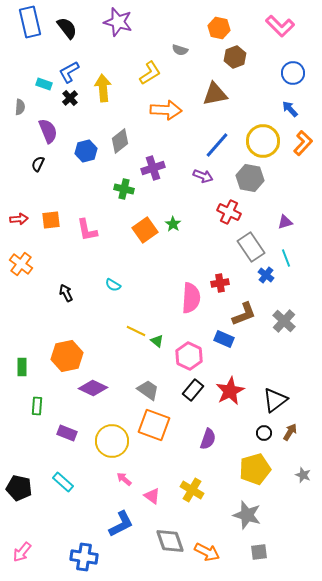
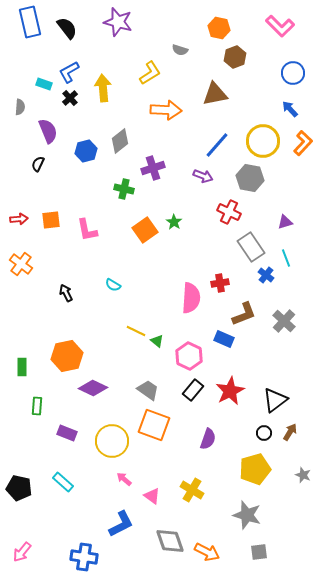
green star at (173, 224): moved 1 px right, 2 px up
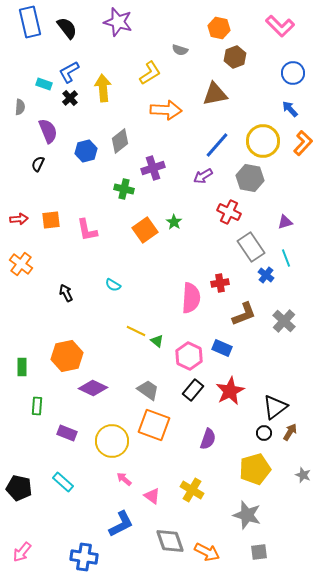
purple arrow at (203, 176): rotated 126 degrees clockwise
blue rectangle at (224, 339): moved 2 px left, 9 px down
black triangle at (275, 400): moved 7 px down
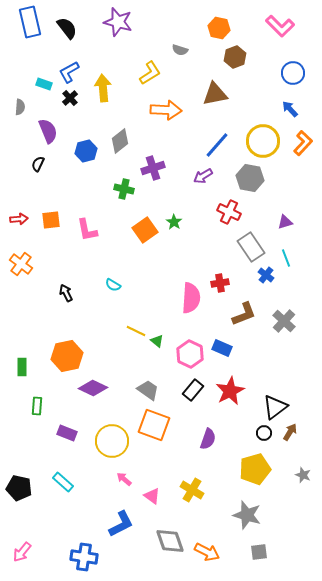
pink hexagon at (189, 356): moved 1 px right, 2 px up
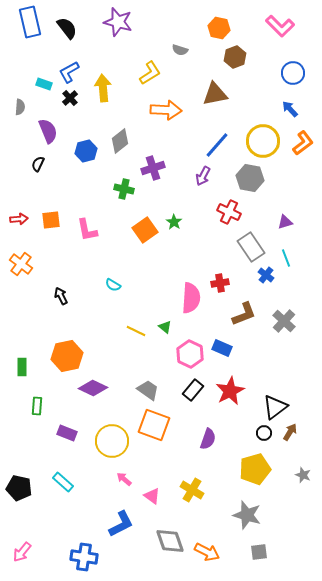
orange L-shape at (303, 143): rotated 10 degrees clockwise
purple arrow at (203, 176): rotated 30 degrees counterclockwise
black arrow at (66, 293): moved 5 px left, 3 px down
green triangle at (157, 341): moved 8 px right, 14 px up
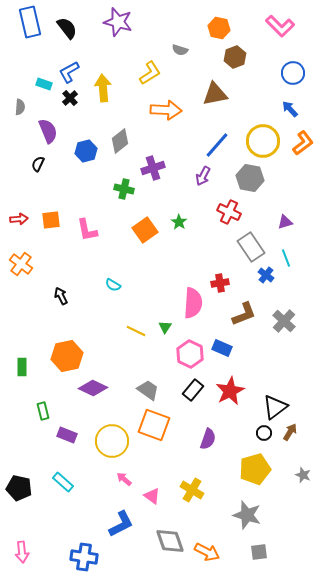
green star at (174, 222): moved 5 px right
pink semicircle at (191, 298): moved 2 px right, 5 px down
green triangle at (165, 327): rotated 24 degrees clockwise
green rectangle at (37, 406): moved 6 px right, 5 px down; rotated 18 degrees counterclockwise
purple rectangle at (67, 433): moved 2 px down
pink arrow at (22, 552): rotated 45 degrees counterclockwise
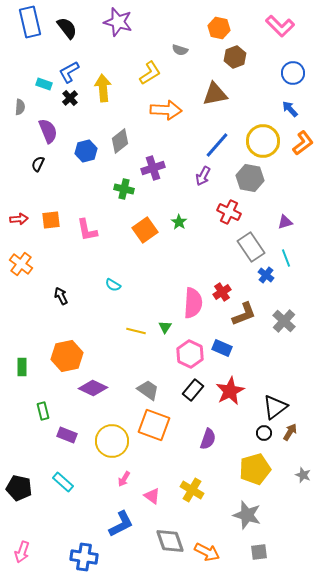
red cross at (220, 283): moved 2 px right, 9 px down; rotated 24 degrees counterclockwise
yellow line at (136, 331): rotated 12 degrees counterclockwise
pink arrow at (124, 479): rotated 98 degrees counterclockwise
pink arrow at (22, 552): rotated 25 degrees clockwise
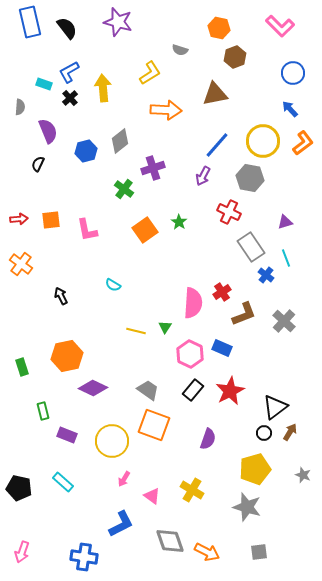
green cross at (124, 189): rotated 24 degrees clockwise
green rectangle at (22, 367): rotated 18 degrees counterclockwise
gray star at (247, 515): moved 8 px up
